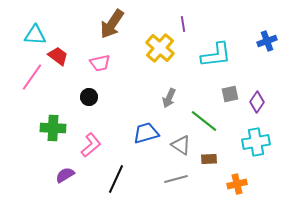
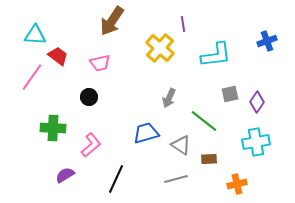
brown arrow: moved 3 px up
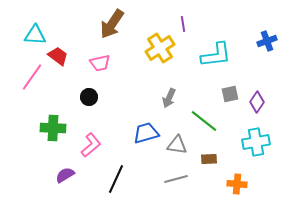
brown arrow: moved 3 px down
yellow cross: rotated 16 degrees clockwise
gray triangle: moved 4 px left; rotated 25 degrees counterclockwise
orange cross: rotated 18 degrees clockwise
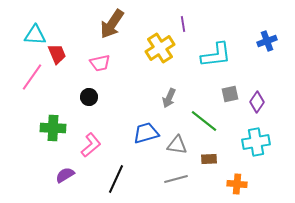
red trapezoid: moved 1 px left, 2 px up; rotated 30 degrees clockwise
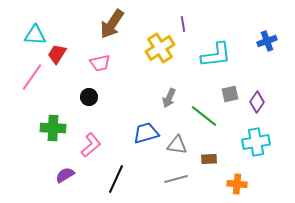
red trapezoid: rotated 125 degrees counterclockwise
green line: moved 5 px up
